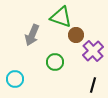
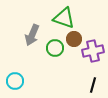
green triangle: moved 3 px right, 1 px down
brown circle: moved 2 px left, 4 px down
purple cross: rotated 30 degrees clockwise
green circle: moved 14 px up
cyan circle: moved 2 px down
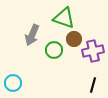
green circle: moved 1 px left, 2 px down
cyan circle: moved 2 px left, 2 px down
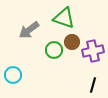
gray arrow: moved 3 px left, 5 px up; rotated 30 degrees clockwise
brown circle: moved 2 px left, 3 px down
cyan circle: moved 8 px up
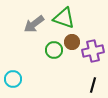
gray arrow: moved 5 px right, 6 px up
cyan circle: moved 4 px down
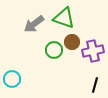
cyan circle: moved 1 px left
black line: moved 2 px right
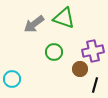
brown circle: moved 8 px right, 27 px down
green circle: moved 2 px down
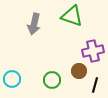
green triangle: moved 8 px right, 2 px up
gray arrow: rotated 40 degrees counterclockwise
green circle: moved 2 px left, 28 px down
brown circle: moved 1 px left, 2 px down
